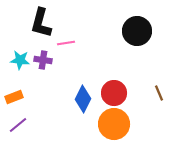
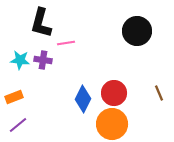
orange circle: moved 2 px left
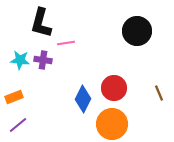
red circle: moved 5 px up
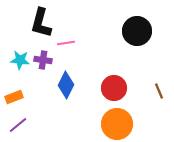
brown line: moved 2 px up
blue diamond: moved 17 px left, 14 px up
orange circle: moved 5 px right
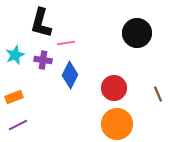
black circle: moved 2 px down
cyan star: moved 5 px left, 5 px up; rotated 30 degrees counterclockwise
blue diamond: moved 4 px right, 10 px up
brown line: moved 1 px left, 3 px down
purple line: rotated 12 degrees clockwise
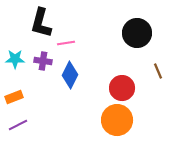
cyan star: moved 4 px down; rotated 24 degrees clockwise
purple cross: moved 1 px down
red circle: moved 8 px right
brown line: moved 23 px up
orange circle: moved 4 px up
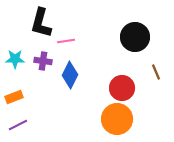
black circle: moved 2 px left, 4 px down
pink line: moved 2 px up
brown line: moved 2 px left, 1 px down
orange circle: moved 1 px up
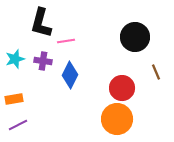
cyan star: rotated 18 degrees counterclockwise
orange rectangle: moved 2 px down; rotated 12 degrees clockwise
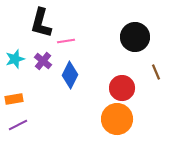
purple cross: rotated 30 degrees clockwise
